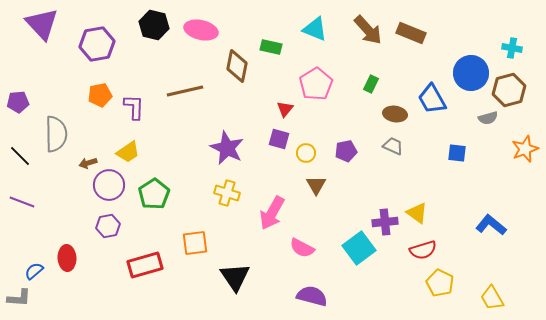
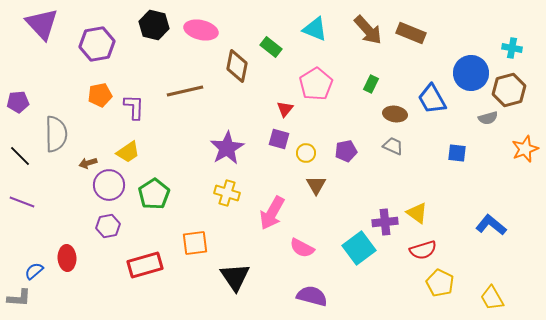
green rectangle at (271, 47): rotated 25 degrees clockwise
purple star at (227, 148): rotated 16 degrees clockwise
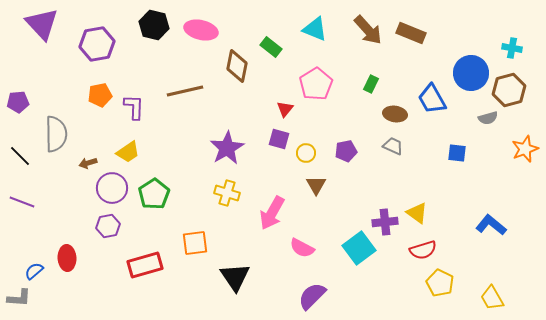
purple circle at (109, 185): moved 3 px right, 3 px down
purple semicircle at (312, 296): rotated 60 degrees counterclockwise
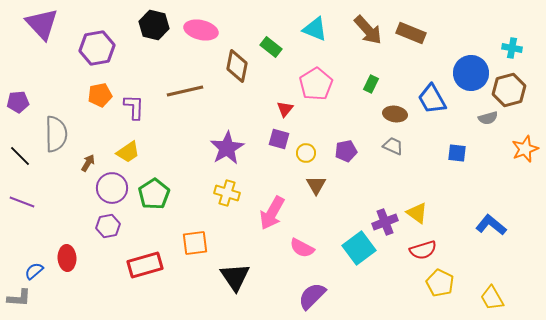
purple hexagon at (97, 44): moved 4 px down
brown arrow at (88, 163): rotated 138 degrees clockwise
purple cross at (385, 222): rotated 15 degrees counterclockwise
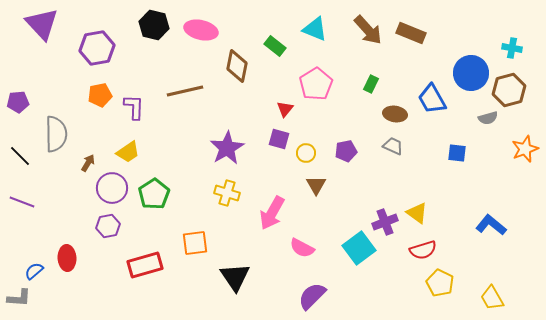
green rectangle at (271, 47): moved 4 px right, 1 px up
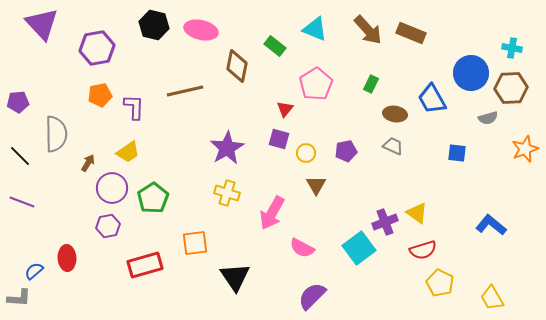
brown hexagon at (509, 90): moved 2 px right, 2 px up; rotated 12 degrees clockwise
green pentagon at (154, 194): moved 1 px left, 4 px down
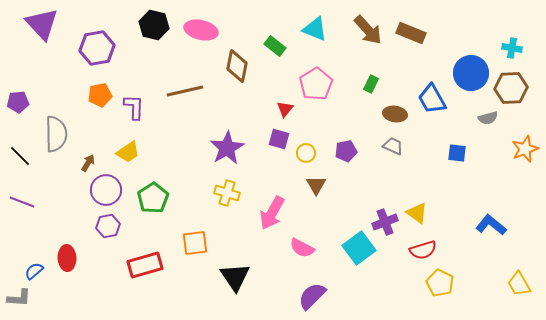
purple circle at (112, 188): moved 6 px left, 2 px down
yellow trapezoid at (492, 298): moved 27 px right, 14 px up
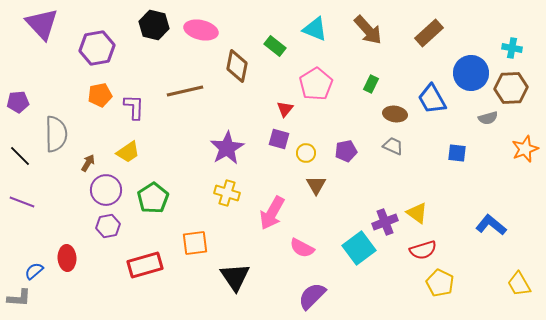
brown rectangle at (411, 33): moved 18 px right; rotated 64 degrees counterclockwise
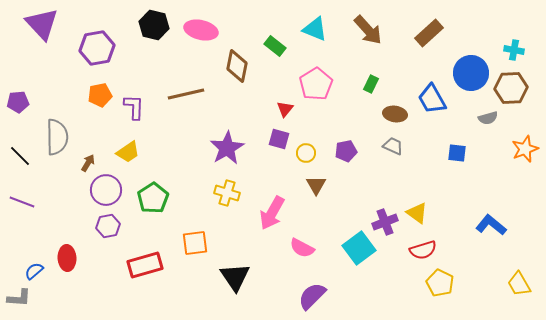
cyan cross at (512, 48): moved 2 px right, 2 px down
brown line at (185, 91): moved 1 px right, 3 px down
gray semicircle at (56, 134): moved 1 px right, 3 px down
